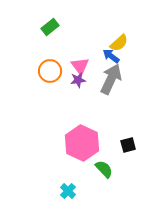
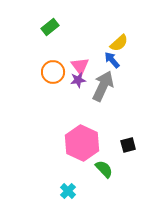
blue arrow: moved 1 px right, 4 px down; rotated 12 degrees clockwise
orange circle: moved 3 px right, 1 px down
gray arrow: moved 8 px left, 7 px down
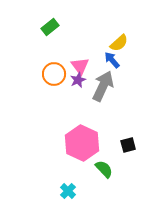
orange circle: moved 1 px right, 2 px down
purple star: rotated 14 degrees counterclockwise
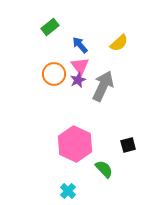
blue arrow: moved 32 px left, 15 px up
pink hexagon: moved 7 px left, 1 px down
